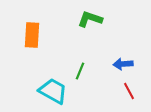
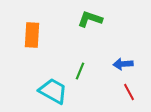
red line: moved 1 px down
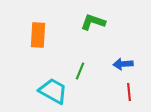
green L-shape: moved 3 px right, 3 px down
orange rectangle: moved 6 px right
red line: rotated 24 degrees clockwise
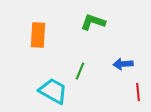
red line: moved 9 px right
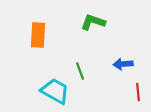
green line: rotated 42 degrees counterclockwise
cyan trapezoid: moved 2 px right
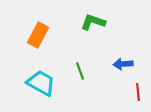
orange rectangle: rotated 25 degrees clockwise
cyan trapezoid: moved 14 px left, 8 px up
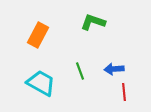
blue arrow: moved 9 px left, 5 px down
red line: moved 14 px left
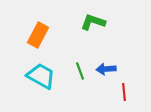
blue arrow: moved 8 px left
cyan trapezoid: moved 7 px up
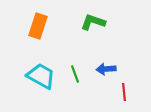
orange rectangle: moved 9 px up; rotated 10 degrees counterclockwise
green line: moved 5 px left, 3 px down
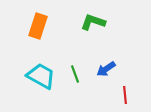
blue arrow: rotated 30 degrees counterclockwise
red line: moved 1 px right, 3 px down
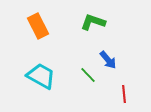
orange rectangle: rotated 45 degrees counterclockwise
blue arrow: moved 2 px right, 9 px up; rotated 96 degrees counterclockwise
green line: moved 13 px right, 1 px down; rotated 24 degrees counterclockwise
red line: moved 1 px left, 1 px up
